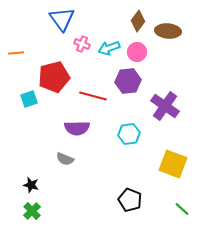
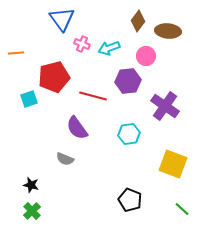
pink circle: moved 9 px right, 4 px down
purple semicircle: rotated 55 degrees clockwise
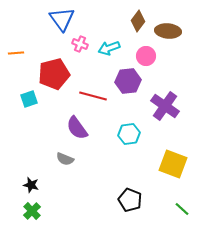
pink cross: moved 2 px left
red pentagon: moved 3 px up
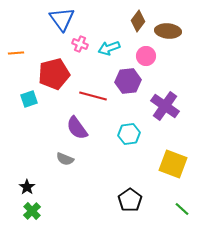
black star: moved 4 px left, 2 px down; rotated 21 degrees clockwise
black pentagon: rotated 15 degrees clockwise
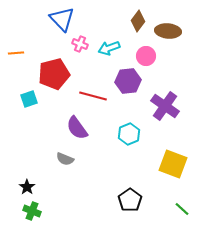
blue triangle: rotated 8 degrees counterclockwise
cyan hexagon: rotated 15 degrees counterclockwise
green cross: rotated 24 degrees counterclockwise
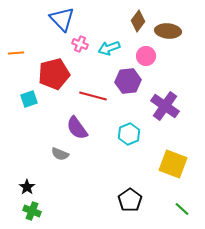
gray semicircle: moved 5 px left, 5 px up
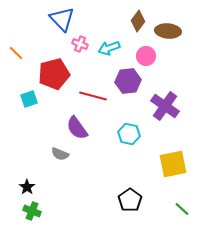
orange line: rotated 49 degrees clockwise
cyan hexagon: rotated 25 degrees counterclockwise
yellow square: rotated 32 degrees counterclockwise
